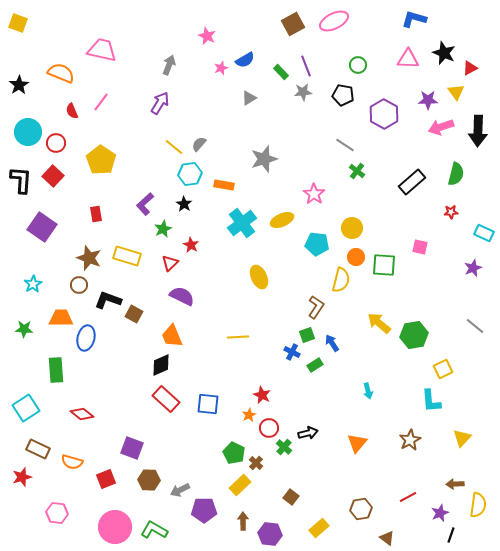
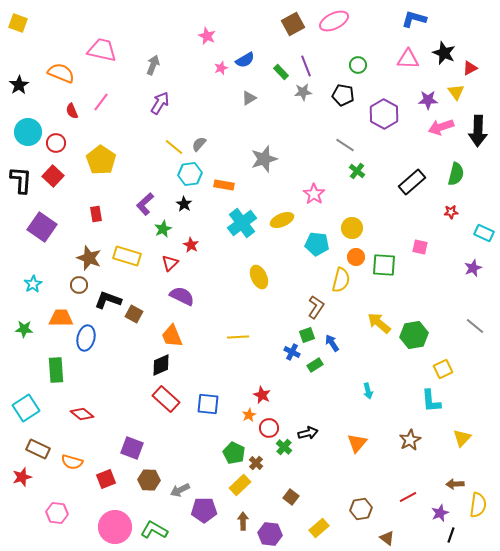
gray arrow at (169, 65): moved 16 px left
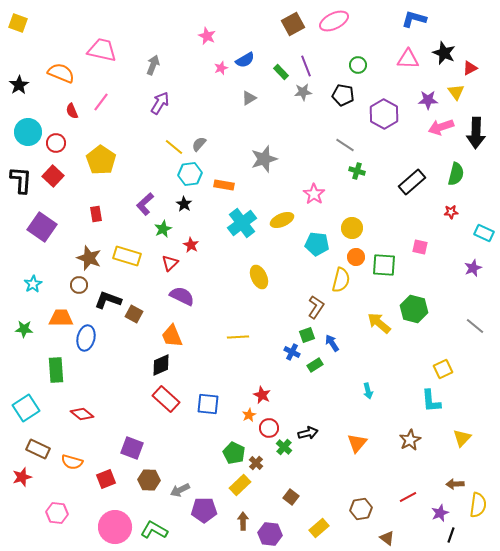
black arrow at (478, 131): moved 2 px left, 2 px down
green cross at (357, 171): rotated 21 degrees counterclockwise
green hexagon at (414, 335): moved 26 px up; rotated 24 degrees clockwise
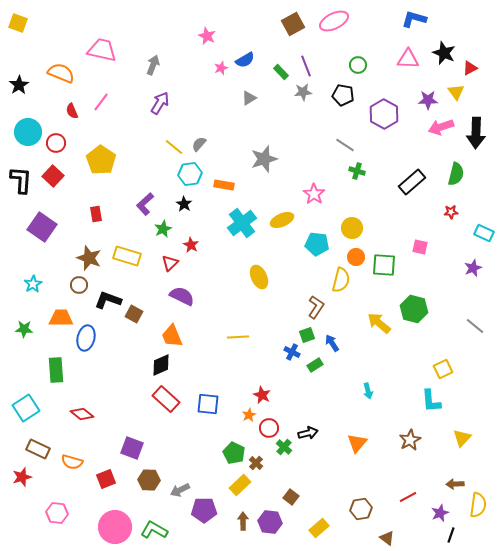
purple hexagon at (270, 534): moved 12 px up
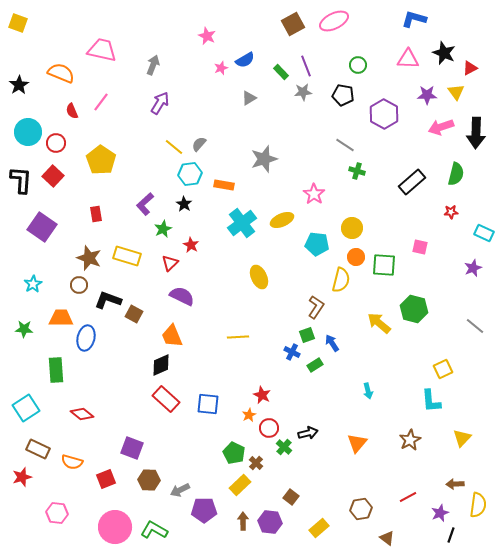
purple star at (428, 100): moved 1 px left, 5 px up
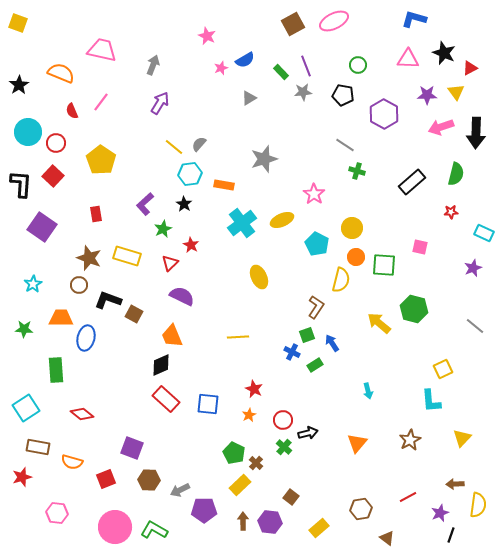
black L-shape at (21, 180): moved 4 px down
cyan pentagon at (317, 244): rotated 20 degrees clockwise
red star at (262, 395): moved 8 px left, 6 px up
red circle at (269, 428): moved 14 px right, 8 px up
brown rectangle at (38, 449): moved 2 px up; rotated 15 degrees counterclockwise
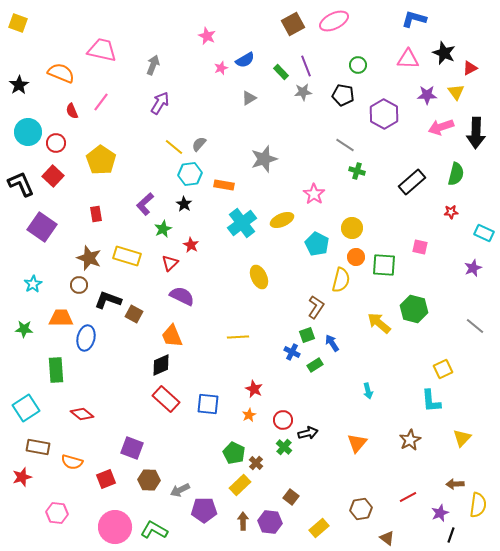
black L-shape at (21, 184): rotated 28 degrees counterclockwise
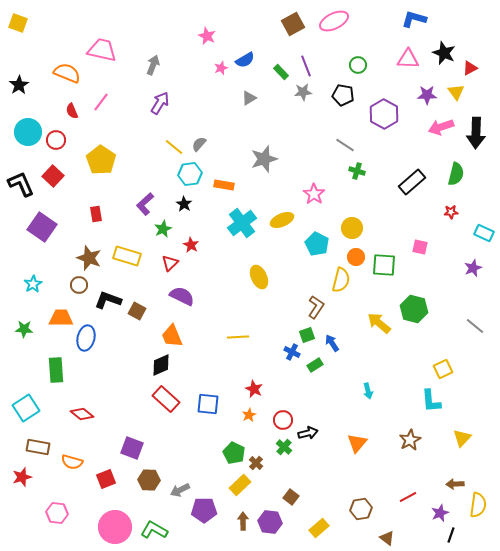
orange semicircle at (61, 73): moved 6 px right
red circle at (56, 143): moved 3 px up
brown square at (134, 314): moved 3 px right, 3 px up
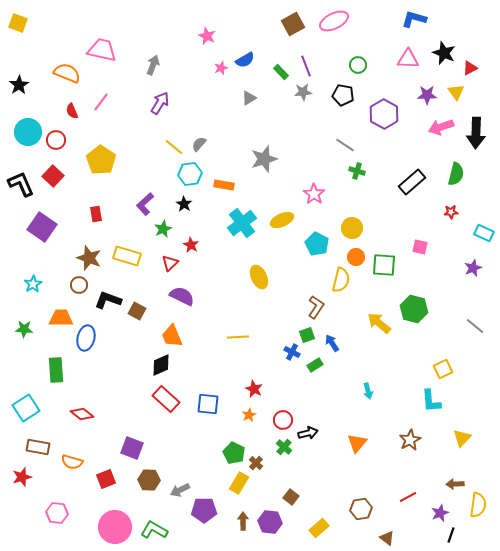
yellow rectangle at (240, 485): moved 1 px left, 2 px up; rotated 15 degrees counterclockwise
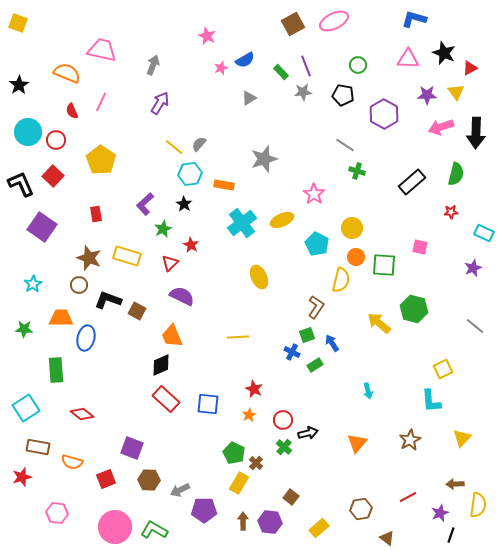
pink line at (101, 102): rotated 12 degrees counterclockwise
